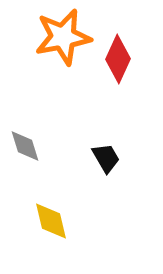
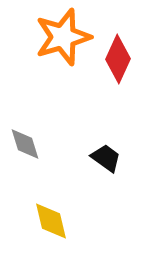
orange star: rotated 6 degrees counterclockwise
gray diamond: moved 2 px up
black trapezoid: rotated 24 degrees counterclockwise
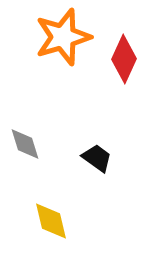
red diamond: moved 6 px right
black trapezoid: moved 9 px left
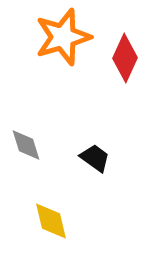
red diamond: moved 1 px right, 1 px up
gray diamond: moved 1 px right, 1 px down
black trapezoid: moved 2 px left
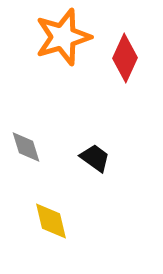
gray diamond: moved 2 px down
